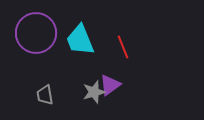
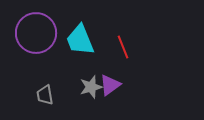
gray star: moved 3 px left, 5 px up
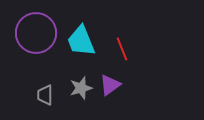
cyan trapezoid: moved 1 px right, 1 px down
red line: moved 1 px left, 2 px down
gray star: moved 10 px left, 1 px down
gray trapezoid: rotated 10 degrees clockwise
